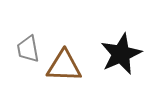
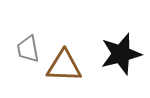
black star: rotated 9 degrees clockwise
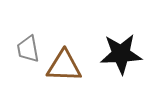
black star: rotated 12 degrees clockwise
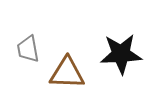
brown triangle: moved 3 px right, 7 px down
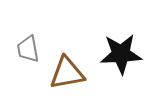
brown triangle: rotated 12 degrees counterclockwise
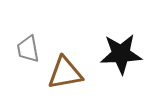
brown triangle: moved 2 px left
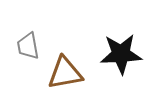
gray trapezoid: moved 3 px up
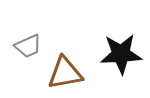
gray trapezoid: rotated 104 degrees counterclockwise
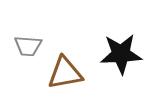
gray trapezoid: rotated 28 degrees clockwise
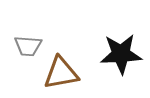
brown triangle: moved 4 px left
